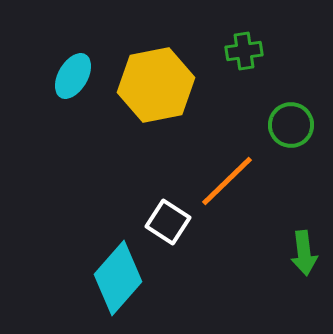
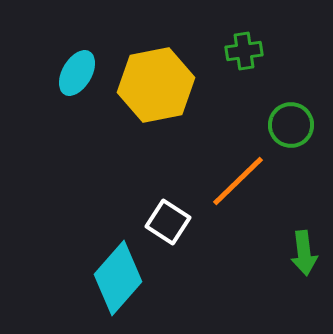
cyan ellipse: moved 4 px right, 3 px up
orange line: moved 11 px right
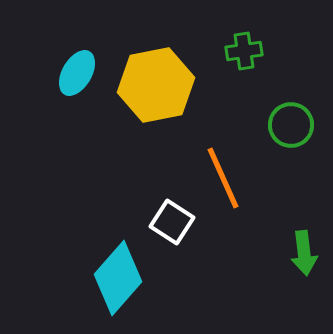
orange line: moved 15 px left, 3 px up; rotated 70 degrees counterclockwise
white square: moved 4 px right
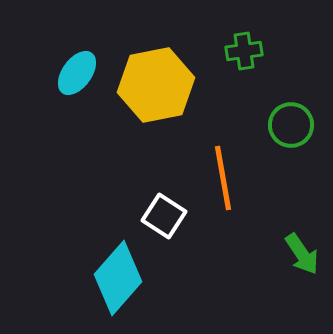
cyan ellipse: rotated 6 degrees clockwise
orange line: rotated 14 degrees clockwise
white square: moved 8 px left, 6 px up
green arrow: moved 2 px left, 1 px down; rotated 27 degrees counterclockwise
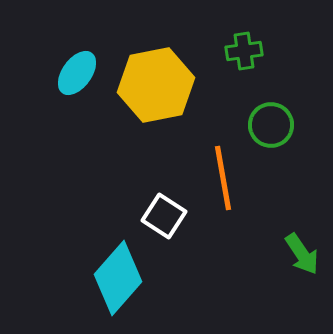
green circle: moved 20 px left
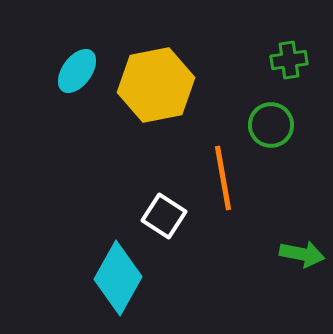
green cross: moved 45 px right, 9 px down
cyan ellipse: moved 2 px up
green arrow: rotated 45 degrees counterclockwise
cyan diamond: rotated 12 degrees counterclockwise
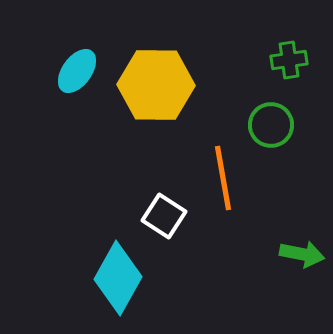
yellow hexagon: rotated 12 degrees clockwise
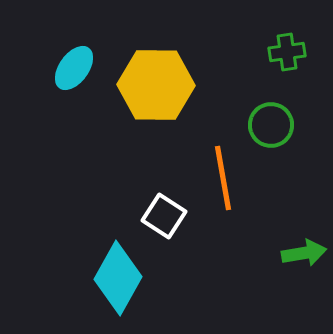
green cross: moved 2 px left, 8 px up
cyan ellipse: moved 3 px left, 3 px up
green arrow: moved 2 px right, 1 px up; rotated 21 degrees counterclockwise
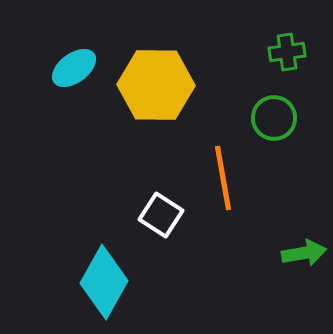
cyan ellipse: rotated 18 degrees clockwise
green circle: moved 3 px right, 7 px up
white square: moved 3 px left, 1 px up
cyan diamond: moved 14 px left, 4 px down
